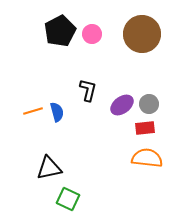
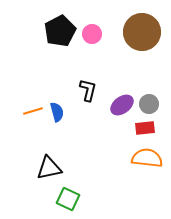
brown circle: moved 2 px up
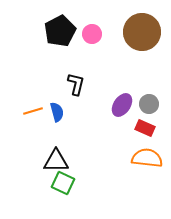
black L-shape: moved 12 px left, 6 px up
purple ellipse: rotated 20 degrees counterclockwise
red rectangle: rotated 30 degrees clockwise
black triangle: moved 7 px right, 7 px up; rotated 12 degrees clockwise
green square: moved 5 px left, 16 px up
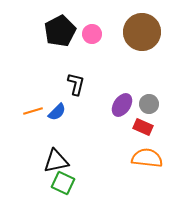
blue semicircle: rotated 60 degrees clockwise
red rectangle: moved 2 px left, 1 px up
black triangle: rotated 12 degrees counterclockwise
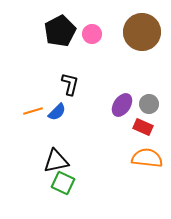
black L-shape: moved 6 px left
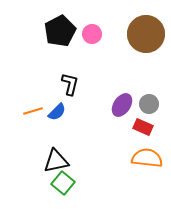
brown circle: moved 4 px right, 2 px down
green square: rotated 15 degrees clockwise
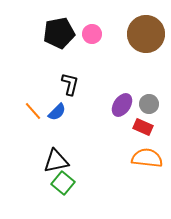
black pentagon: moved 1 px left, 2 px down; rotated 16 degrees clockwise
orange line: rotated 66 degrees clockwise
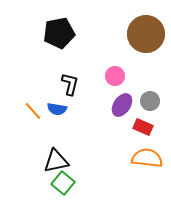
pink circle: moved 23 px right, 42 px down
gray circle: moved 1 px right, 3 px up
blue semicircle: moved 3 px up; rotated 54 degrees clockwise
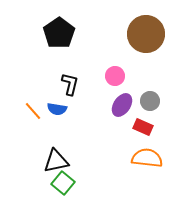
black pentagon: rotated 24 degrees counterclockwise
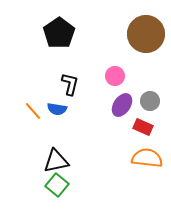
green square: moved 6 px left, 2 px down
